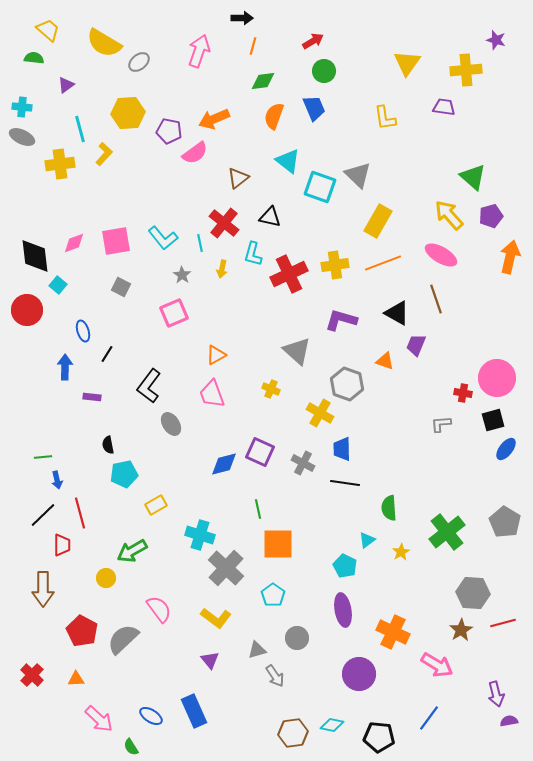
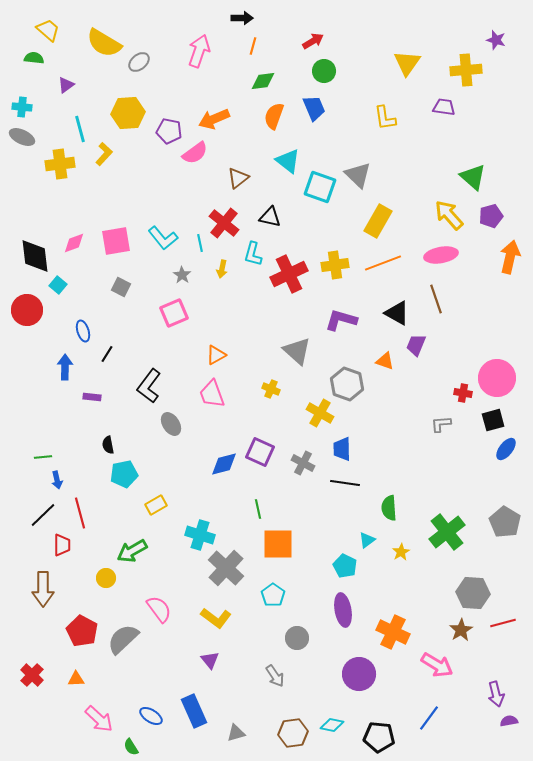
pink ellipse at (441, 255): rotated 40 degrees counterclockwise
gray triangle at (257, 650): moved 21 px left, 83 px down
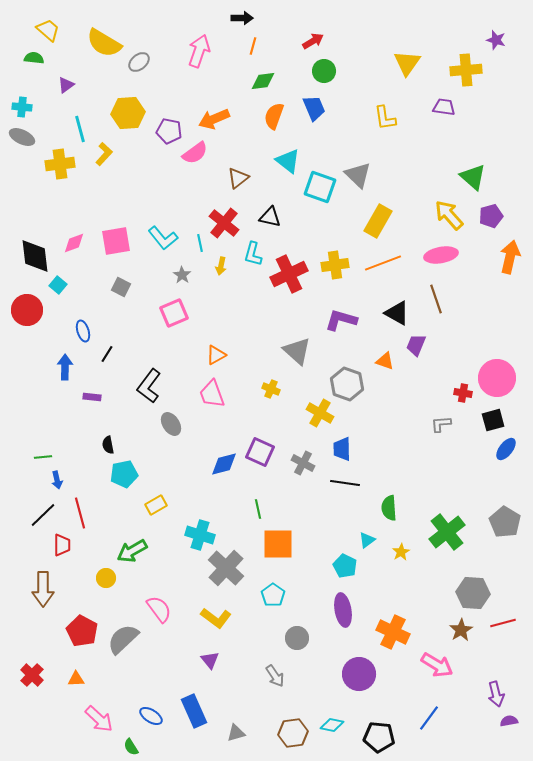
yellow arrow at (222, 269): moved 1 px left, 3 px up
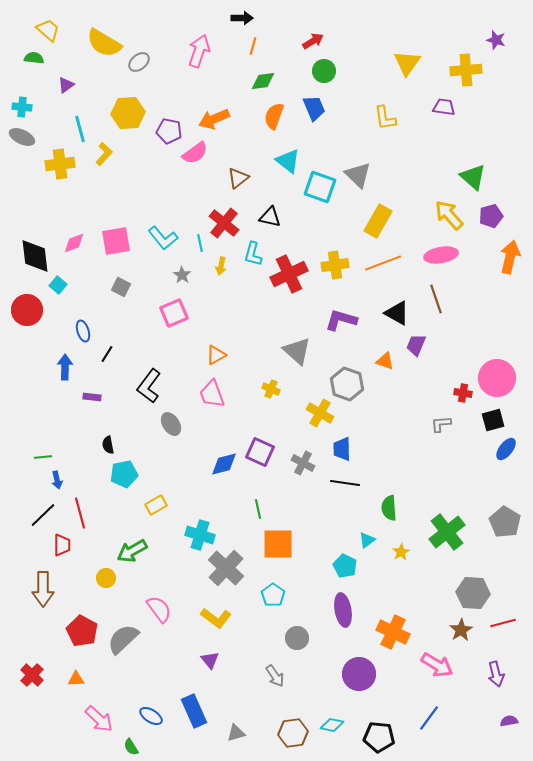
purple arrow at (496, 694): moved 20 px up
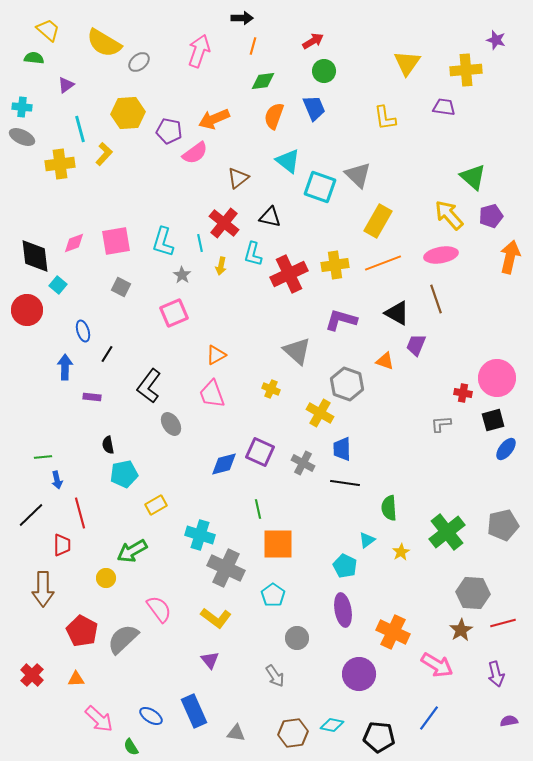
cyan L-shape at (163, 238): moved 4 px down; rotated 56 degrees clockwise
black line at (43, 515): moved 12 px left
gray pentagon at (505, 522): moved 2 px left, 3 px down; rotated 28 degrees clockwise
gray cross at (226, 568): rotated 18 degrees counterclockwise
gray triangle at (236, 733): rotated 24 degrees clockwise
